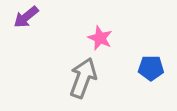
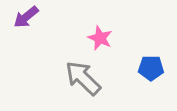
gray arrow: rotated 66 degrees counterclockwise
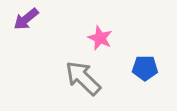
purple arrow: moved 2 px down
blue pentagon: moved 6 px left
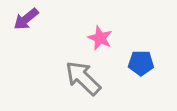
blue pentagon: moved 4 px left, 5 px up
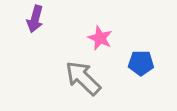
purple arrow: moved 9 px right; rotated 36 degrees counterclockwise
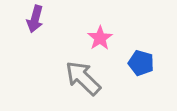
pink star: rotated 15 degrees clockwise
blue pentagon: rotated 15 degrees clockwise
